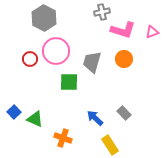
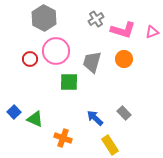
gray cross: moved 6 px left, 7 px down; rotated 21 degrees counterclockwise
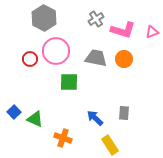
gray trapezoid: moved 4 px right, 4 px up; rotated 85 degrees clockwise
gray rectangle: rotated 48 degrees clockwise
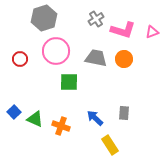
gray hexagon: rotated 15 degrees clockwise
red circle: moved 10 px left
orange cross: moved 2 px left, 12 px up
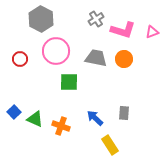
gray hexagon: moved 3 px left, 1 px down; rotated 15 degrees counterclockwise
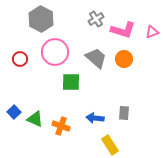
pink circle: moved 1 px left, 1 px down
gray trapezoid: rotated 30 degrees clockwise
green square: moved 2 px right
blue arrow: rotated 36 degrees counterclockwise
